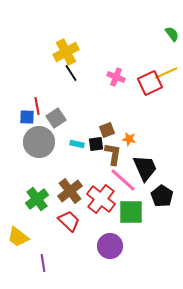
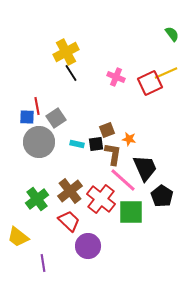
purple circle: moved 22 px left
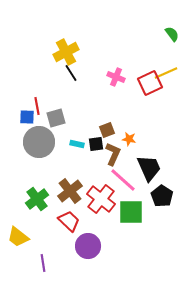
gray square: rotated 18 degrees clockwise
brown L-shape: rotated 15 degrees clockwise
black trapezoid: moved 4 px right
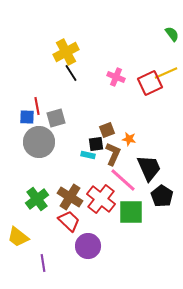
cyan rectangle: moved 11 px right, 11 px down
brown cross: moved 6 px down; rotated 20 degrees counterclockwise
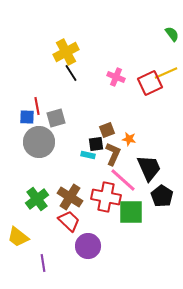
red cross: moved 5 px right, 2 px up; rotated 28 degrees counterclockwise
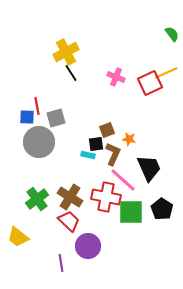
black pentagon: moved 13 px down
purple line: moved 18 px right
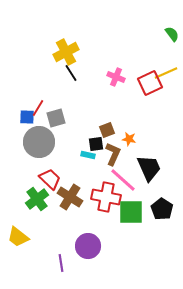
red line: moved 1 px right, 2 px down; rotated 42 degrees clockwise
red trapezoid: moved 19 px left, 42 px up
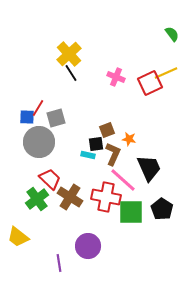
yellow cross: moved 3 px right, 2 px down; rotated 15 degrees counterclockwise
purple line: moved 2 px left
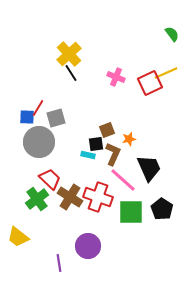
orange star: rotated 24 degrees counterclockwise
red cross: moved 8 px left; rotated 8 degrees clockwise
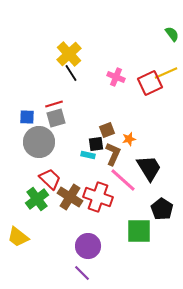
red line: moved 16 px right, 4 px up; rotated 42 degrees clockwise
black trapezoid: rotated 8 degrees counterclockwise
green square: moved 8 px right, 19 px down
purple line: moved 23 px right, 10 px down; rotated 36 degrees counterclockwise
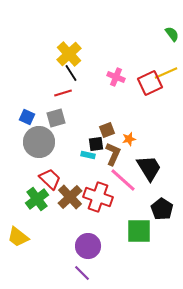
red line: moved 9 px right, 11 px up
blue square: rotated 21 degrees clockwise
brown cross: rotated 15 degrees clockwise
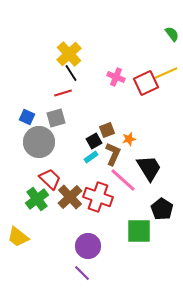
red square: moved 4 px left
black square: moved 2 px left, 3 px up; rotated 21 degrees counterclockwise
cyan rectangle: moved 3 px right, 2 px down; rotated 48 degrees counterclockwise
